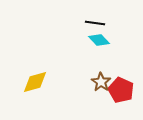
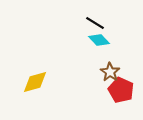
black line: rotated 24 degrees clockwise
brown star: moved 9 px right, 10 px up
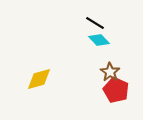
yellow diamond: moved 4 px right, 3 px up
red pentagon: moved 5 px left
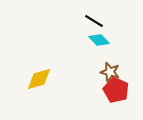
black line: moved 1 px left, 2 px up
brown star: rotated 18 degrees counterclockwise
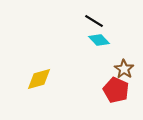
brown star: moved 14 px right, 3 px up; rotated 18 degrees clockwise
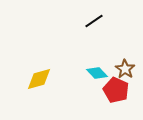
black line: rotated 66 degrees counterclockwise
cyan diamond: moved 2 px left, 33 px down
brown star: moved 1 px right
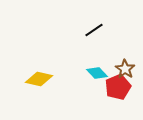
black line: moved 9 px down
yellow diamond: rotated 28 degrees clockwise
red pentagon: moved 2 px right, 3 px up; rotated 25 degrees clockwise
